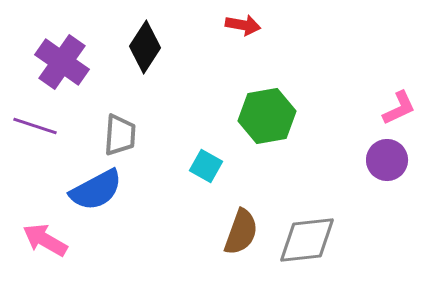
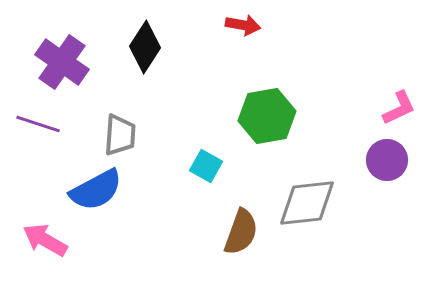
purple line: moved 3 px right, 2 px up
gray diamond: moved 37 px up
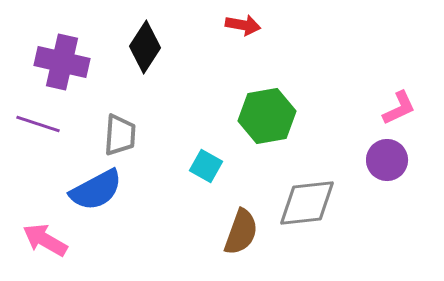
purple cross: rotated 22 degrees counterclockwise
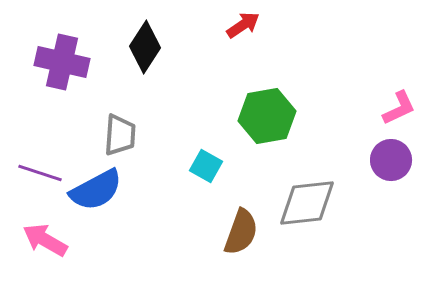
red arrow: rotated 44 degrees counterclockwise
purple line: moved 2 px right, 49 px down
purple circle: moved 4 px right
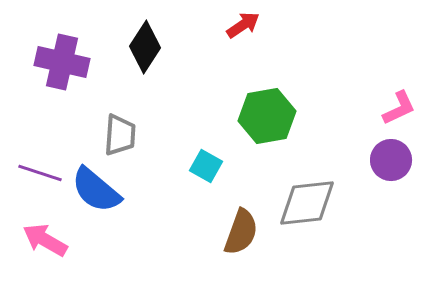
blue semicircle: rotated 68 degrees clockwise
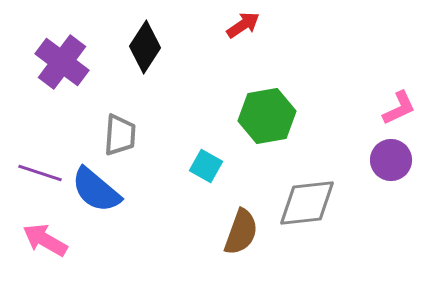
purple cross: rotated 24 degrees clockwise
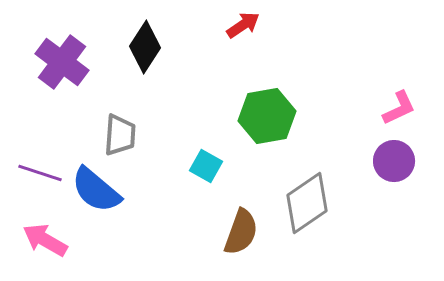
purple circle: moved 3 px right, 1 px down
gray diamond: rotated 28 degrees counterclockwise
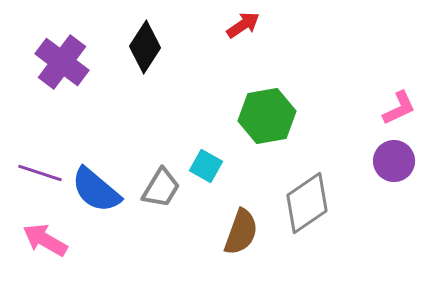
gray trapezoid: moved 41 px right, 53 px down; rotated 27 degrees clockwise
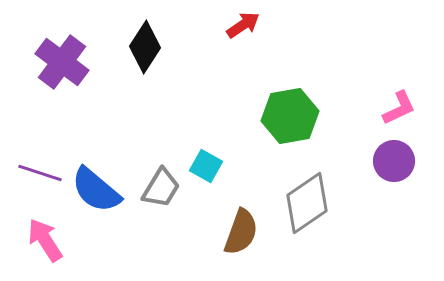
green hexagon: moved 23 px right
pink arrow: rotated 27 degrees clockwise
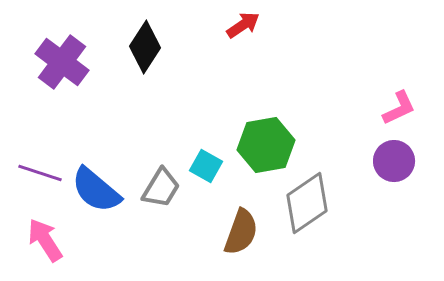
green hexagon: moved 24 px left, 29 px down
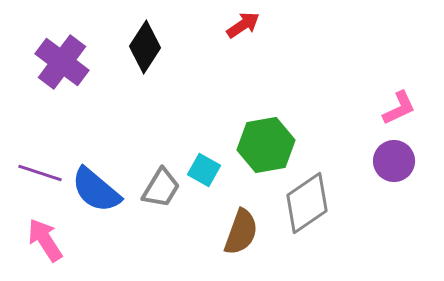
cyan square: moved 2 px left, 4 px down
